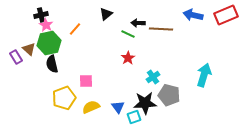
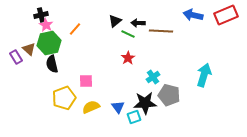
black triangle: moved 9 px right, 7 px down
brown line: moved 2 px down
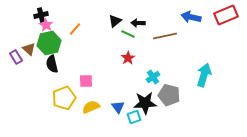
blue arrow: moved 2 px left, 2 px down
brown line: moved 4 px right, 5 px down; rotated 15 degrees counterclockwise
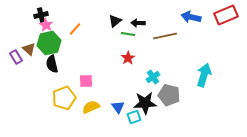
green line: rotated 16 degrees counterclockwise
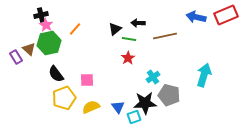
blue arrow: moved 5 px right
black triangle: moved 8 px down
green line: moved 1 px right, 5 px down
black semicircle: moved 4 px right, 10 px down; rotated 24 degrees counterclockwise
pink square: moved 1 px right, 1 px up
